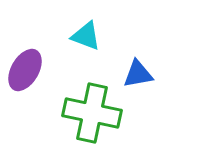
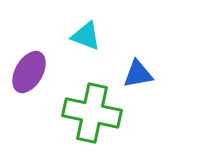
purple ellipse: moved 4 px right, 2 px down
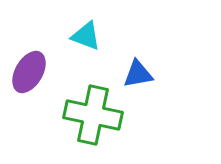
green cross: moved 1 px right, 2 px down
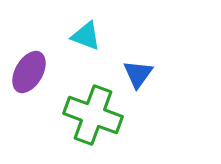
blue triangle: rotated 44 degrees counterclockwise
green cross: rotated 8 degrees clockwise
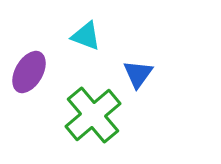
green cross: rotated 30 degrees clockwise
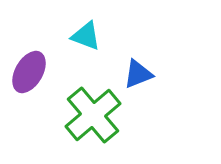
blue triangle: rotated 32 degrees clockwise
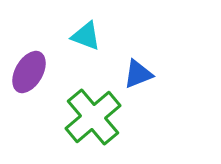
green cross: moved 2 px down
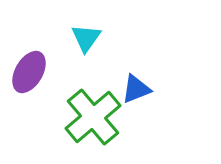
cyan triangle: moved 2 px down; rotated 44 degrees clockwise
blue triangle: moved 2 px left, 15 px down
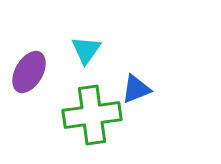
cyan triangle: moved 12 px down
green cross: moved 1 px left, 2 px up; rotated 32 degrees clockwise
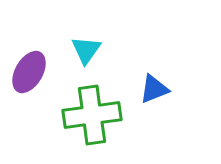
blue triangle: moved 18 px right
